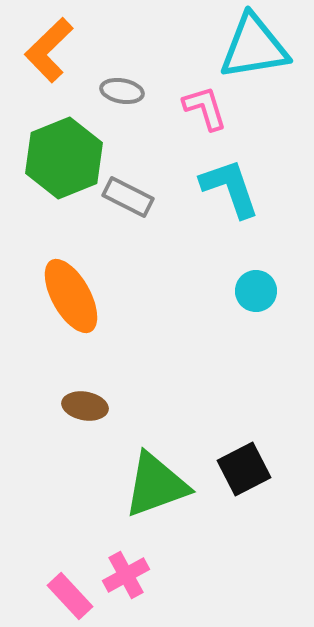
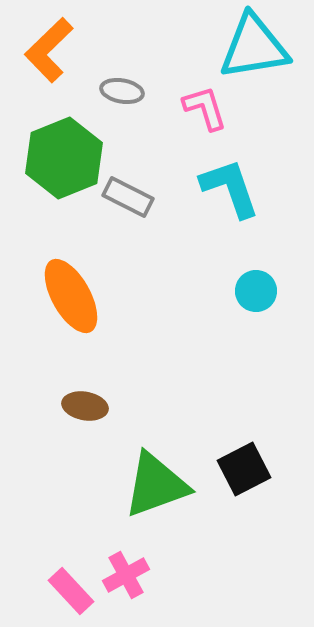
pink rectangle: moved 1 px right, 5 px up
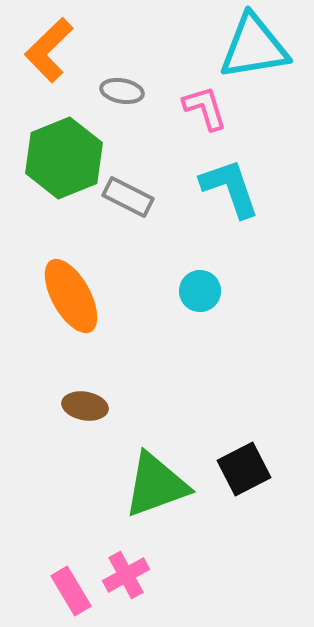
cyan circle: moved 56 px left
pink rectangle: rotated 12 degrees clockwise
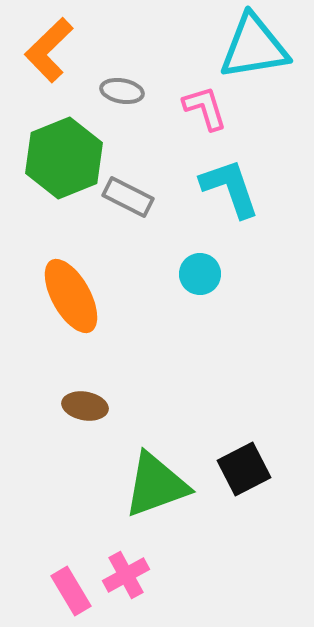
cyan circle: moved 17 px up
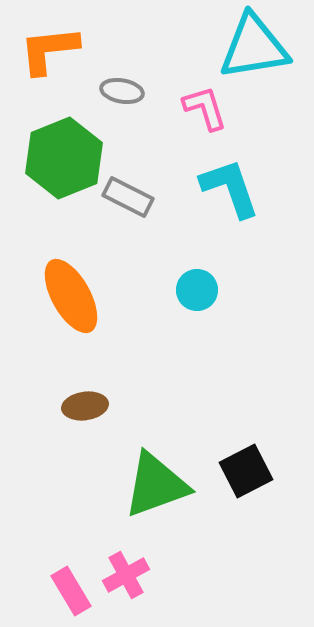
orange L-shape: rotated 38 degrees clockwise
cyan circle: moved 3 px left, 16 px down
brown ellipse: rotated 18 degrees counterclockwise
black square: moved 2 px right, 2 px down
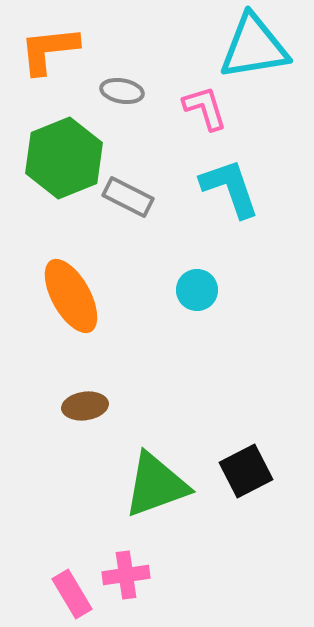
pink cross: rotated 21 degrees clockwise
pink rectangle: moved 1 px right, 3 px down
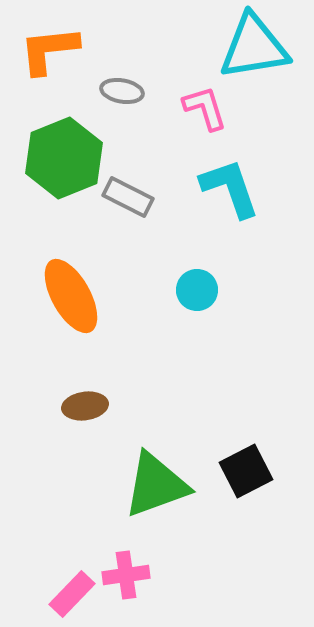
pink rectangle: rotated 75 degrees clockwise
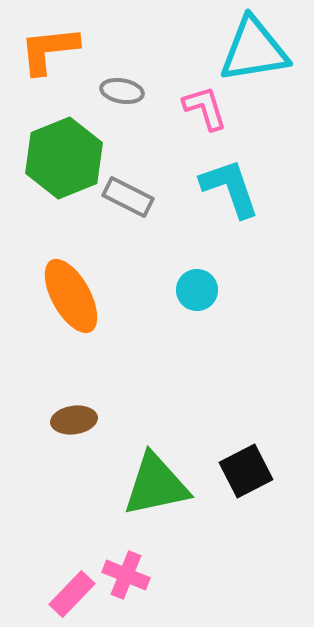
cyan triangle: moved 3 px down
brown ellipse: moved 11 px left, 14 px down
green triangle: rotated 8 degrees clockwise
pink cross: rotated 30 degrees clockwise
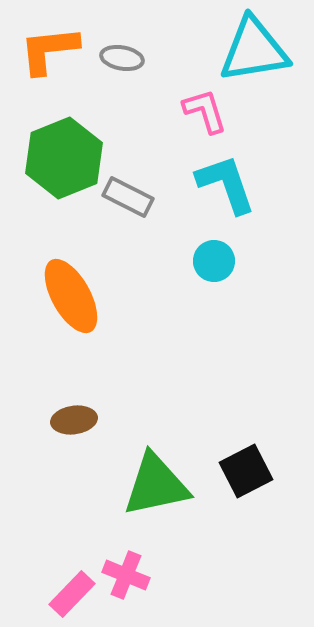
gray ellipse: moved 33 px up
pink L-shape: moved 3 px down
cyan L-shape: moved 4 px left, 4 px up
cyan circle: moved 17 px right, 29 px up
